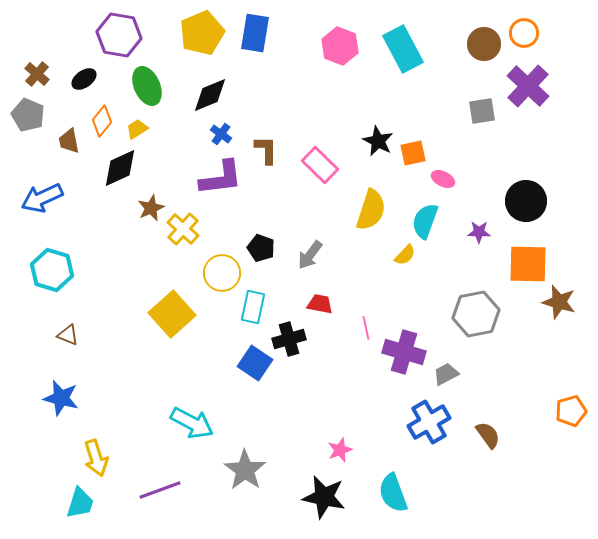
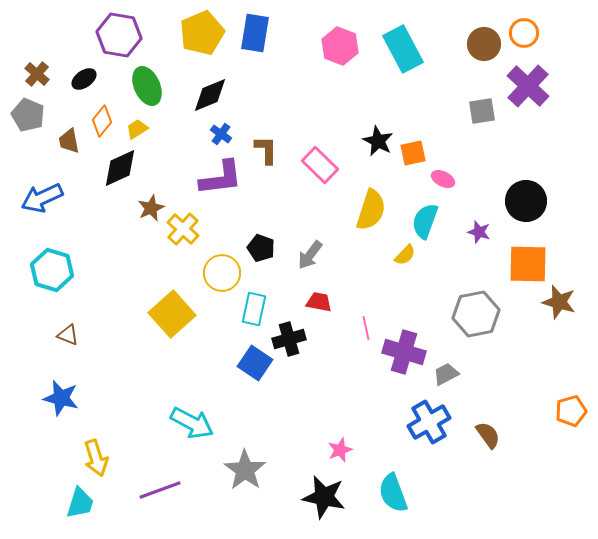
purple star at (479, 232): rotated 15 degrees clockwise
red trapezoid at (320, 304): moved 1 px left, 2 px up
cyan rectangle at (253, 307): moved 1 px right, 2 px down
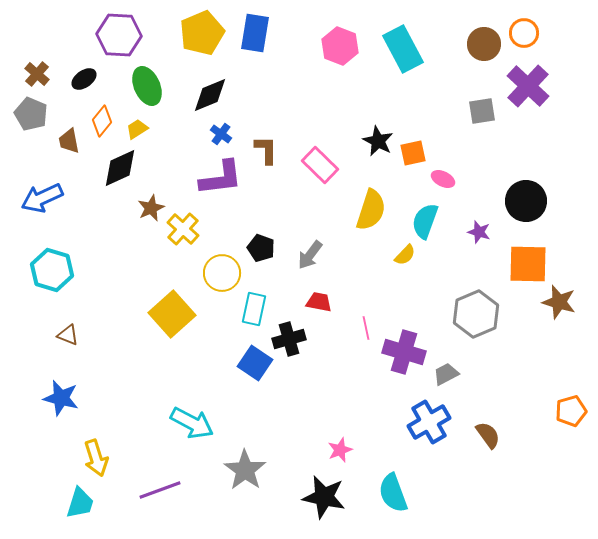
purple hexagon at (119, 35): rotated 6 degrees counterclockwise
gray pentagon at (28, 115): moved 3 px right, 1 px up
gray hexagon at (476, 314): rotated 12 degrees counterclockwise
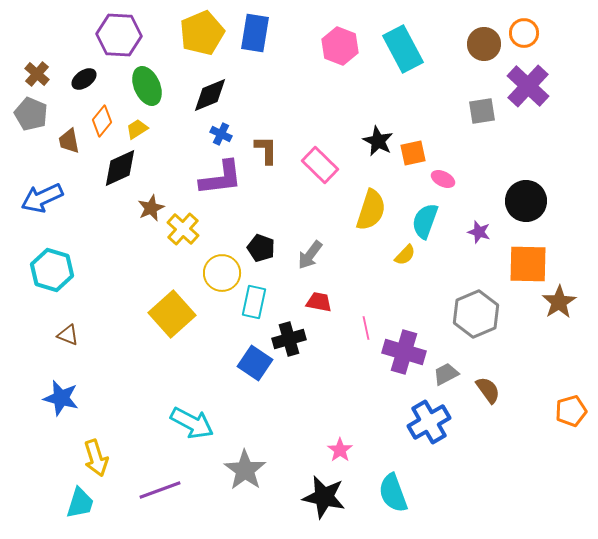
blue cross at (221, 134): rotated 10 degrees counterclockwise
brown star at (559, 302): rotated 24 degrees clockwise
cyan rectangle at (254, 309): moved 7 px up
brown semicircle at (488, 435): moved 45 px up
pink star at (340, 450): rotated 15 degrees counterclockwise
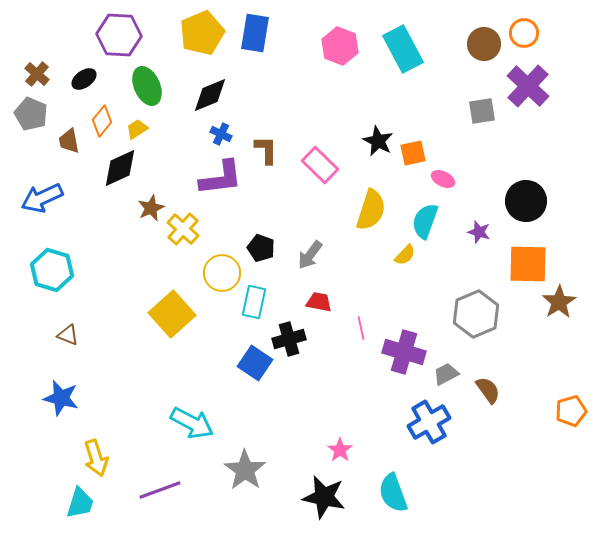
pink line at (366, 328): moved 5 px left
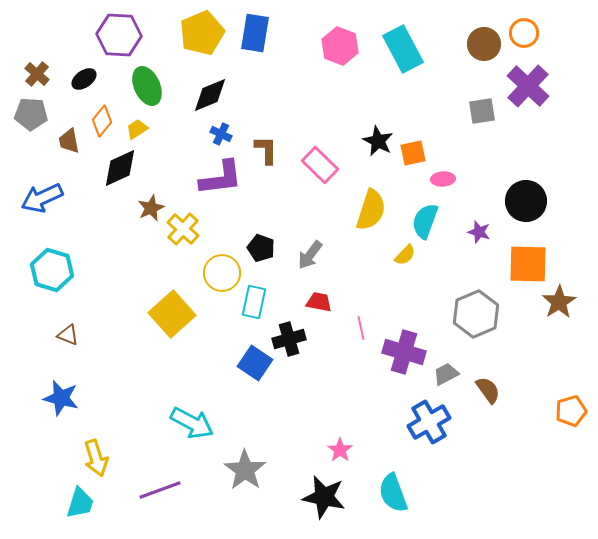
gray pentagon at (31, 114): rotated 20 degrees counterclockwise
pink ellipse at (443, 179): rotated 30 degrees counterclockwise
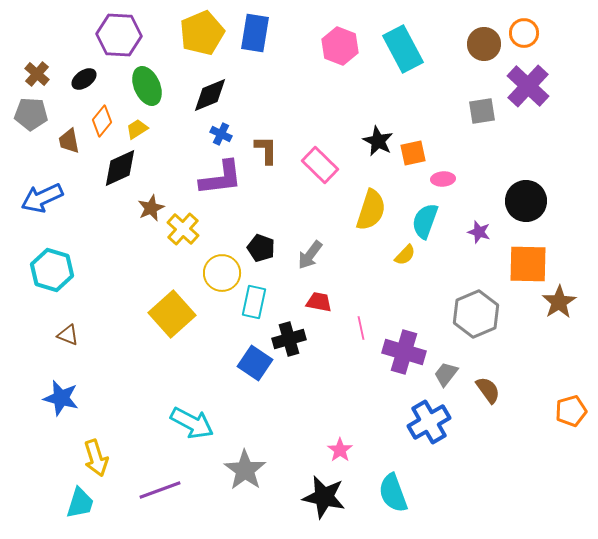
gray trapezoid at (446, 374): rotated 24 degrees counterclockwise
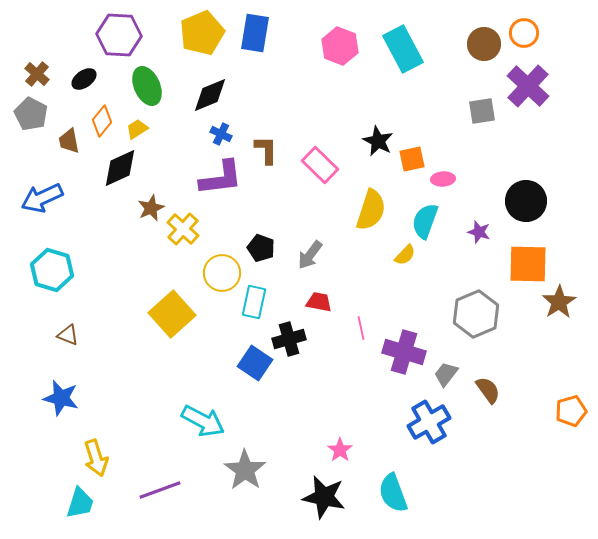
gray pentagon at (31, 114): rotated 24 degrees clockwise
orange square at (413, 153): moved 1 px left, 6 px down
cyan arrow at (192, 423): moved 11 px right, 2 px up
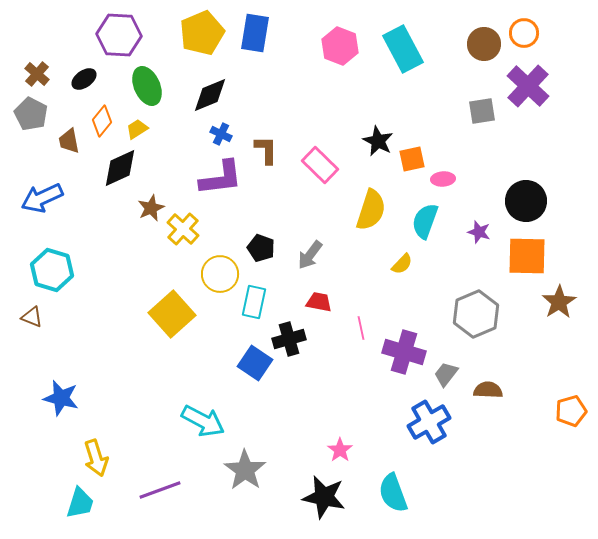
yellow semicircle at (405, 255): moved 3 px left, 9 px down
orange square at (528, 264): moved 1 px left, 8 px up
yellow circle at (222, 273): moved 2 px left, 1 px down
brown triangle at (68, 335): moved 36 px left, 18 px up
brown semicircle at (488, 390): rotated 52 degrees counterclockwise
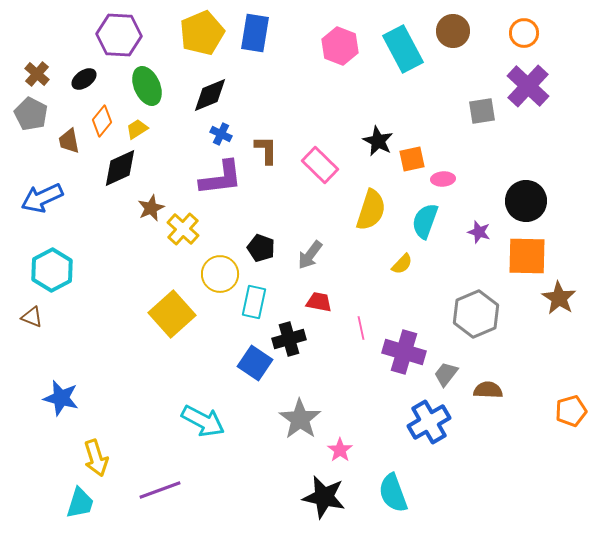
brown circle at (484, 44): moved 31 px left, 13 px up
cyan hexagon at (52, 270): rotated 15 degrees clockwise
brown star at (559, 302): moved 4 px up; rotated 8 degrees counterclockwise
gray star at (245, 470): moved 55 px right, 51 px up
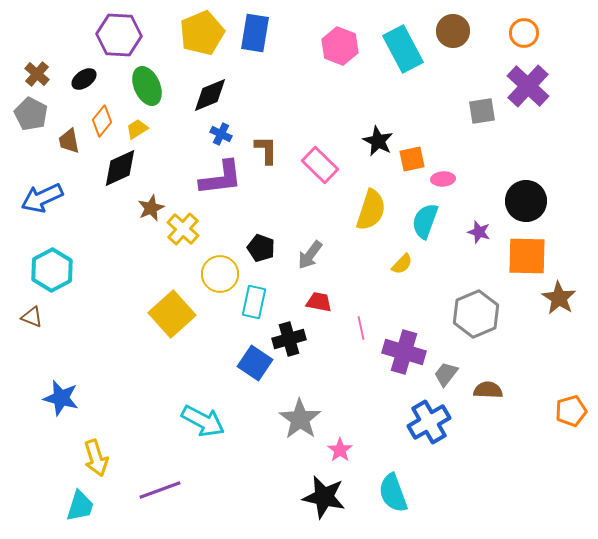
cyan trapezoid at (80, 503): moved 3 px down
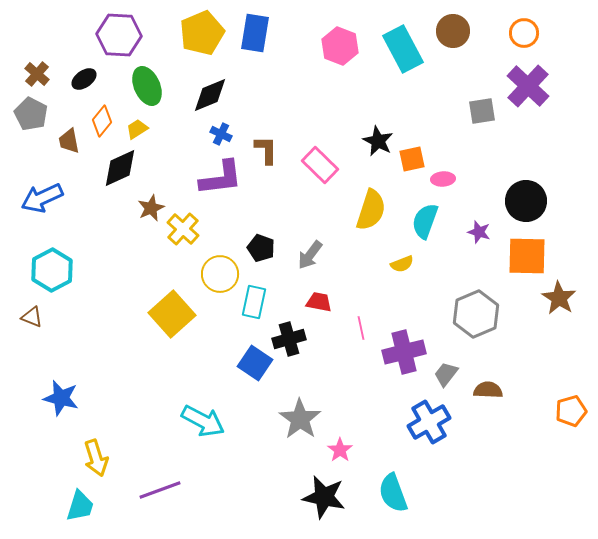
yellow semicircle at (402, 264): rotated 25 degrees clockwise
purple cross at (404, 352): rotated 30 degrees counterclockwise
